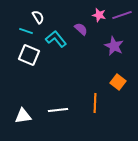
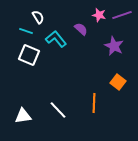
orange line: moved 1 px left
white line: rotated 54 degrees clockwise
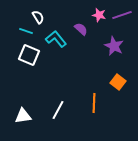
white line: rotated 72 degrees clockwise
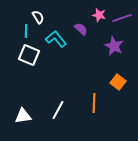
purple line: moved 3 px down
cyan line: rotated 72 degrees clockwise
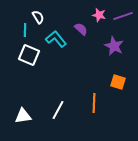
purple line: moved 1 px right, 2 px up
cyan line: moved 1 px left, 1 px up
orange square: rotated 21 degrees counterclockwise
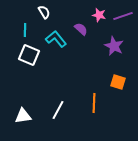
white semicircle: moved 6 px right, 5 px up
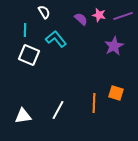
purple semicircle: moved 10 px up
purple star: rotated 18 degrees clockwise
orange square: moved 2 px left, 11 px down
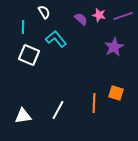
cyan line: moved 2 px left, 3 px up
purple star: moved 1 px down
